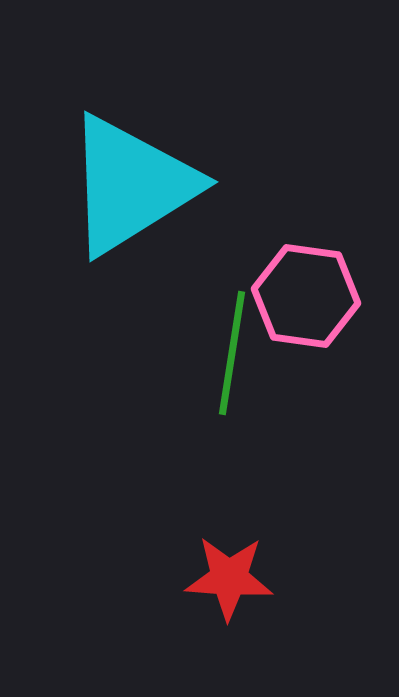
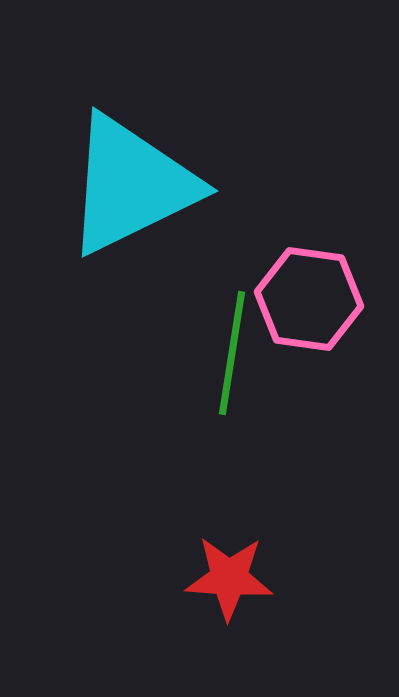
cyan triangle: rotated 6 degrees clockwise
pink hexagon: moved 3 px right, 3 px down
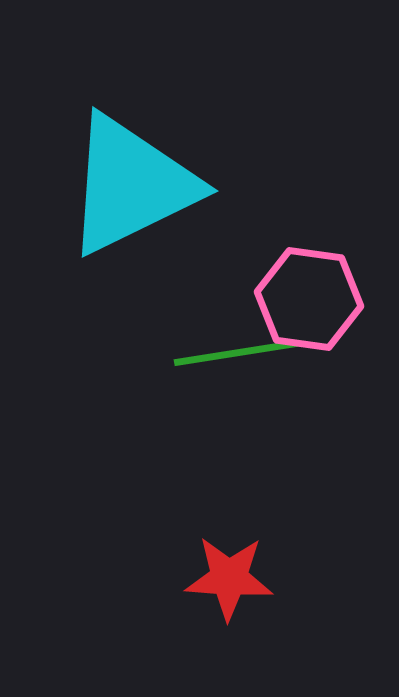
green line: moved 4 px right; rotated 72 degrees clockwise
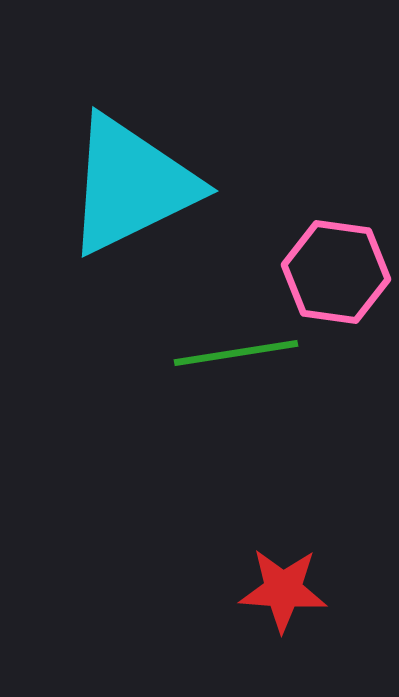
pink hexagon: moved 27 px right, 27 px up
red star: moved 54 px right, 12 px down
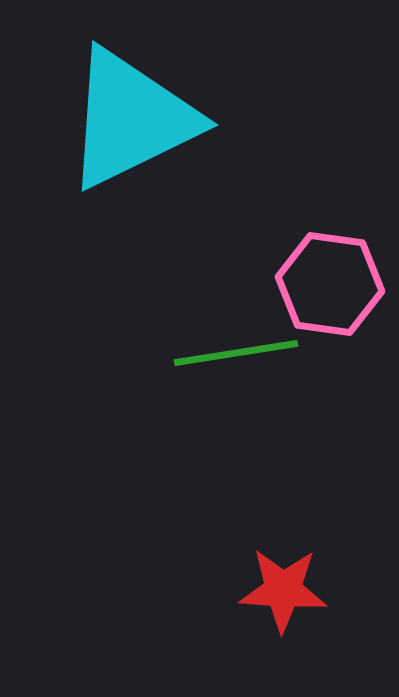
cyan triangle: moved 66 px up
pink hexagon: moved 6 px left, 12 px down
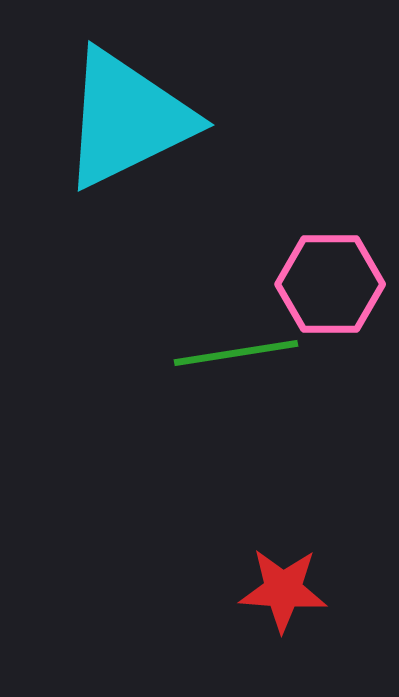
cyan triangle: moved 4 px left
pink hexagon: rotated 8 degrees counterclockwise
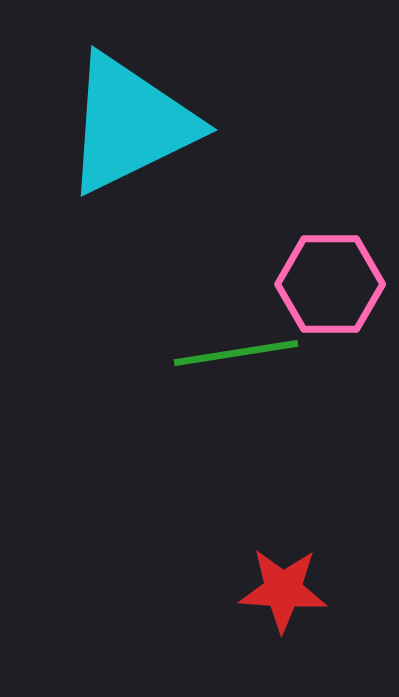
cyan triangle: moved 3 px right, 5 px down
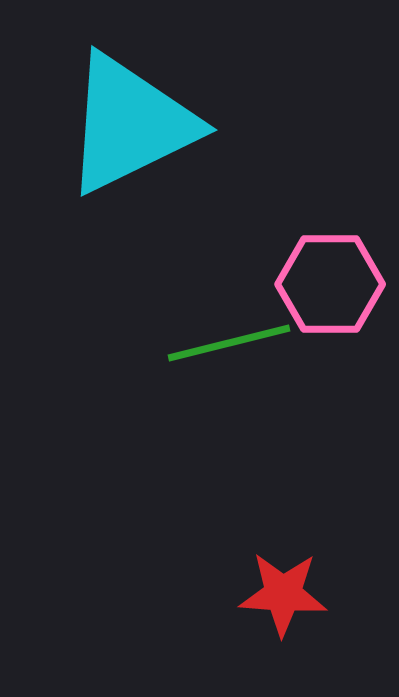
green line: moved 7 px left, 10 px up; rotated 5 degrees counterclockwise
red star: moved 4 px down
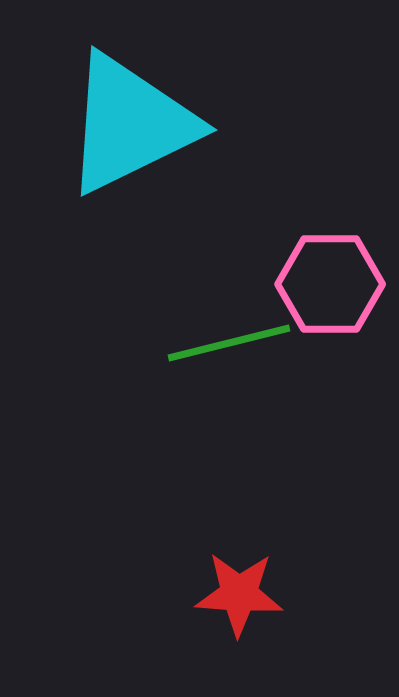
red star: moved 44 px left
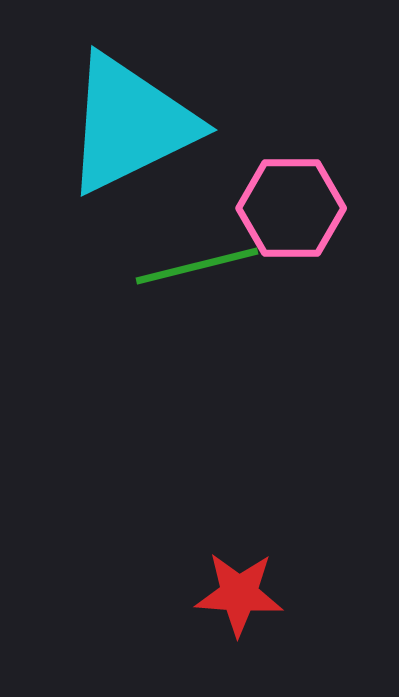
pink hexagon: moved 39 px left, 76 px up
green line: moved 32 px left, 77 px up
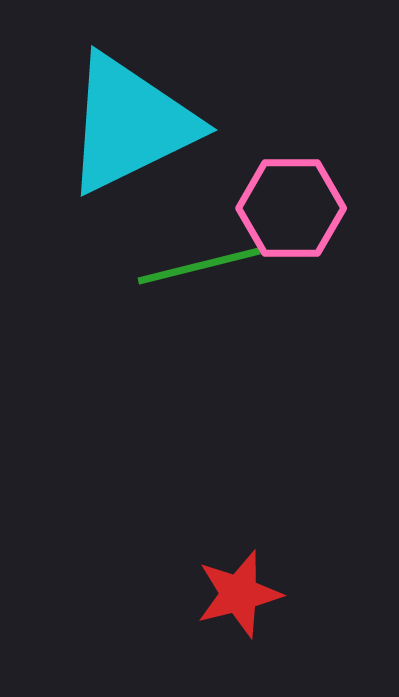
green line: moved 2 px right
red star: rotated 18 degrees counterclockwise
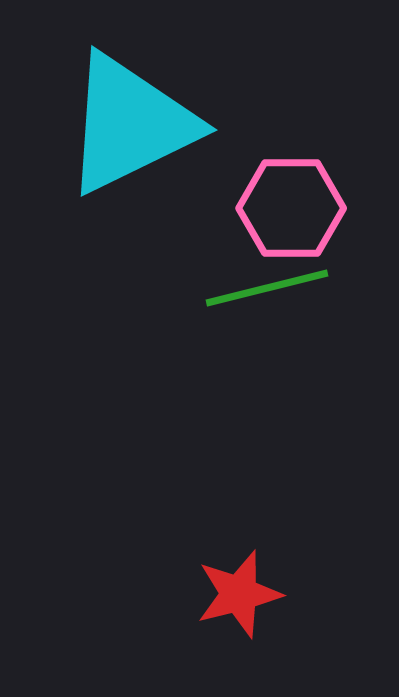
green line: moved 68 px right, 22 px down
